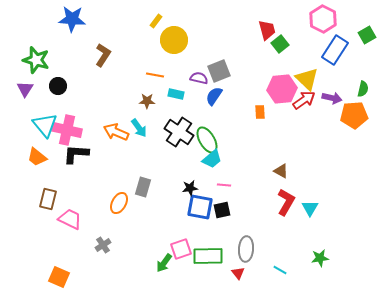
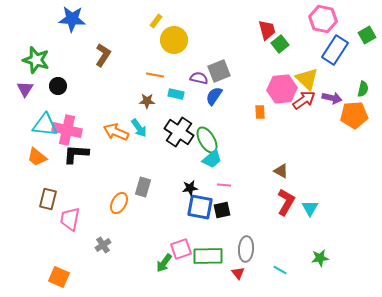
pink hexagon at (323, 19): rotated 16 degrees counterclockwise
cyan triangle at (45, 125): rotated 44 degrees counterclockwise
pink trapezoid at (70, 219): rotated 105 degrees counterclockwise
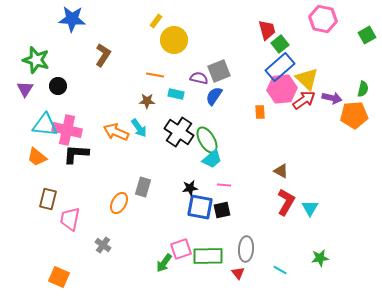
blue rectangle at (335, 50): moved 55 px left, 17 px down; rotated 16 degrees clockwise
gray cross at (103, 245): rotated 21 degrees counterclockwise
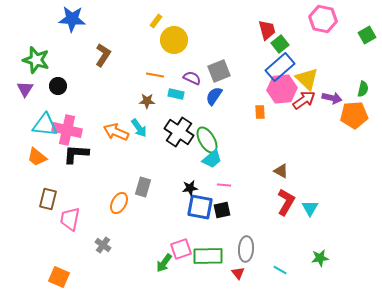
purple semicircle at (199, 78): moved 7 px left; rotated 12 degrees clockwise
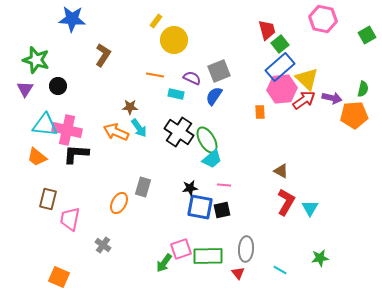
brown star at (147, 101): moved 17 px left, 6 px down
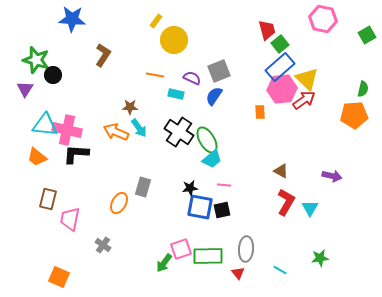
black circle at (58, 86): moved 5 px left, 11 px up
purple arrow at (332, 98): moved 78 px down
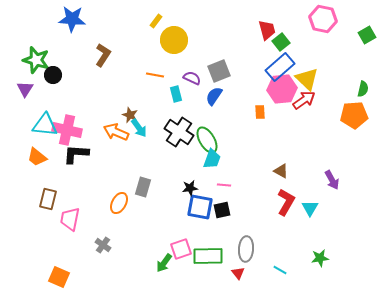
green square at (280, 44): moved 1 px right, 2 px up
cyan rectangle at (176, 94): rotated 63 degrees clockwise
brown star at (130, 107): moved 8 px down; rotated 21 degrees clockwise
cyan trapezoid at (212, 159): rotated 30 degrees counterclockwise
purple arrow at (332, 176): moved 4 px down; rotated 48 degrees clockwise
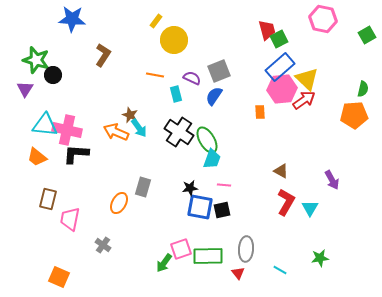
green square at (281, 42): moved 2 px left, 3 px up; rotated 12 degrees clockwise
